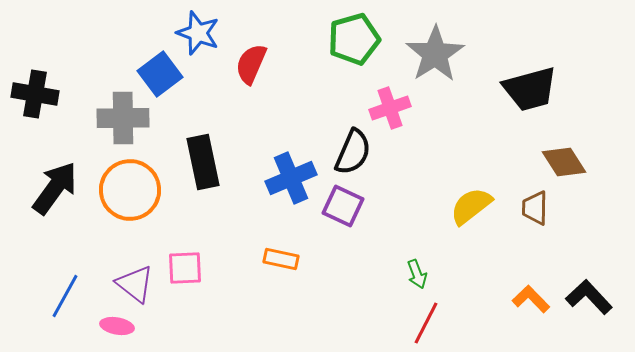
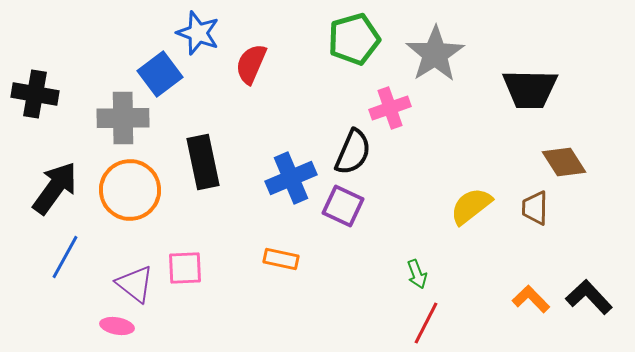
black trapezoid: rotated 16 degrees clockwise
blue line: moved 39 px up
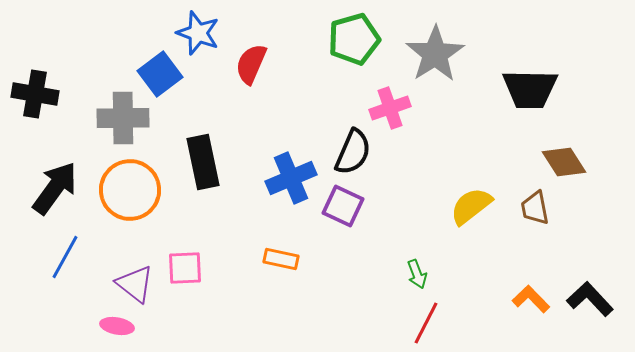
brown trapezoid: rotated 12 degrees counterclockwise
black L-shape: moved 1 px right, 2 px down
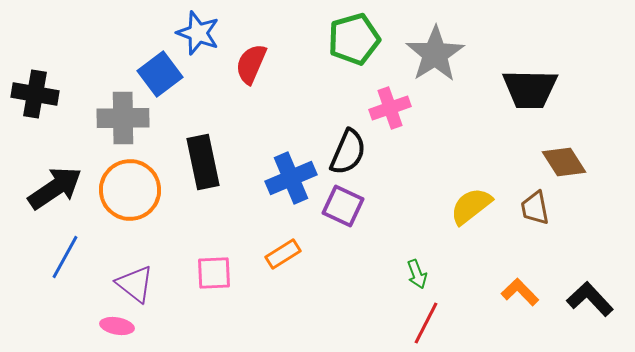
black semicircle: moved 5 px left
black arrow: rotated 20 degrees clockwise
orange rectangle: moved 2 px right, 5 px up; rotated 44 degrees counterclockwise
pink square: moved 29 px right, 5 px down
orange L-shape: moved 11 px left, 7 px up
